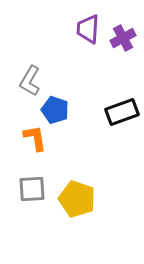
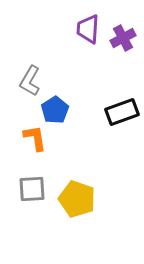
blue pentagon: rotated 20 degrees clockwise
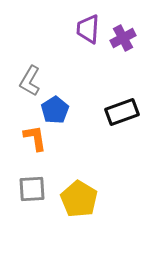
yellow pentagon: moved 2 px right; rotated 12 degrees clockwise
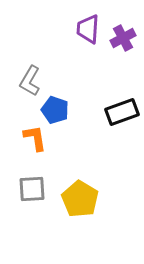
blue pentagon: rotated 20 degrees counterclockwise
yellow pentagon: moved 1 px right
